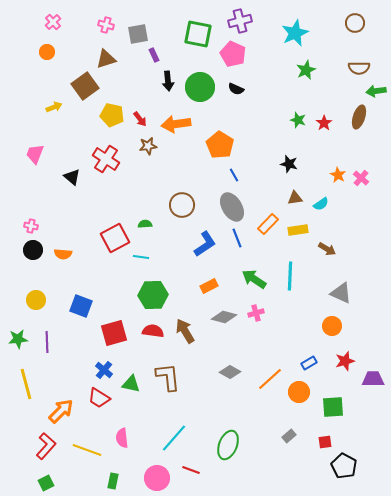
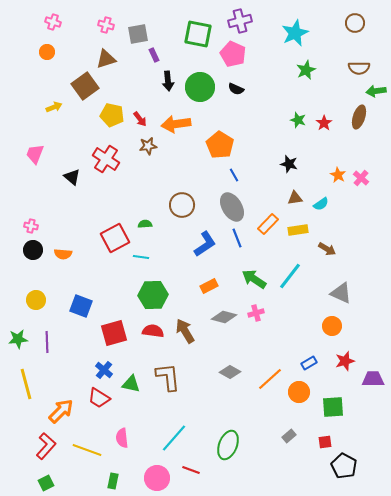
pink cross at (53, 22): rotated 28 degrees counterclockwise
cyan line at (290, 276): rotated 36 degrees clockwise
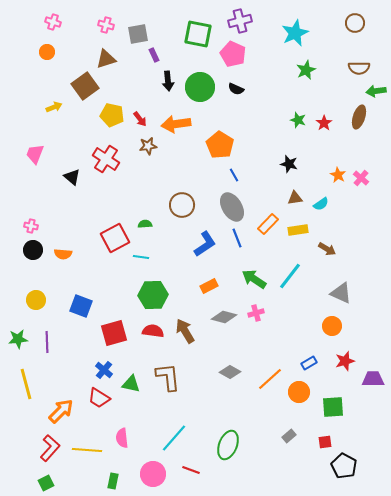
red L-shape at (46, 446): moved 4 px right, 2 px down
yellow line at (87, 450): rotated 16 degrees counterclockwise
pink circle at (157, 478): moved 4 px left, 4 px up
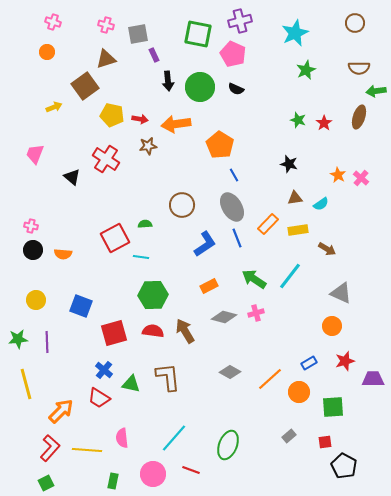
red arrow at (140, 119): rotated 42 degrees counterclockwise
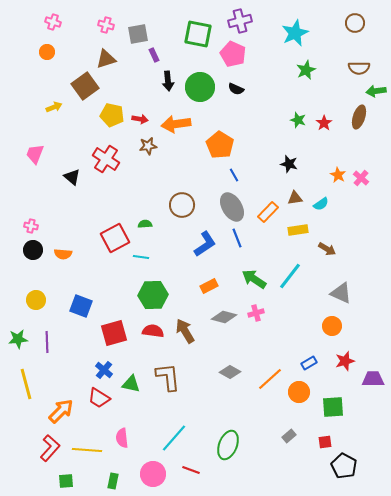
orange rectangle at (268, 224): moved 12 px up
green square at (46, 483): moved 20 px right, 2 px up; rotated 21 degrees clockwise
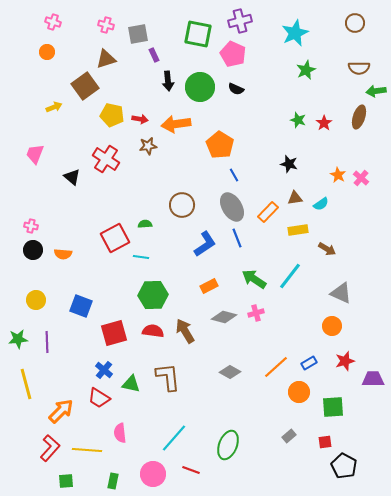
orange line at (270, 379): moved 6 px right, 12 px up
pink semicircle at (122, 438): moved 2 px left, 5 px up
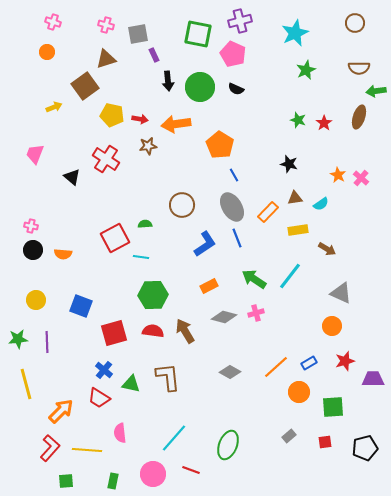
black pentagon at (344, 466): moved 21 px right, 18 px up; rotated 30 degrees clockwise
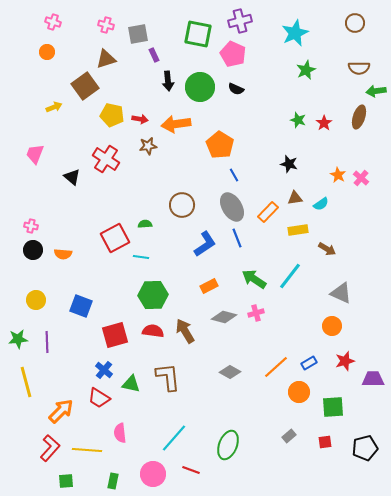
red square at (114, 333): moved 1 px right, 2 px down
yellow line at (26, 384): moved 2 px up
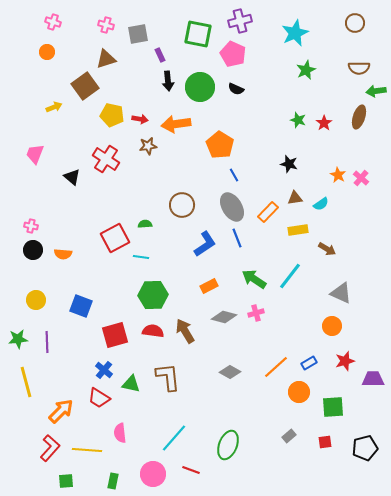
purple rectangle at (154, 55): moved 6 px right
